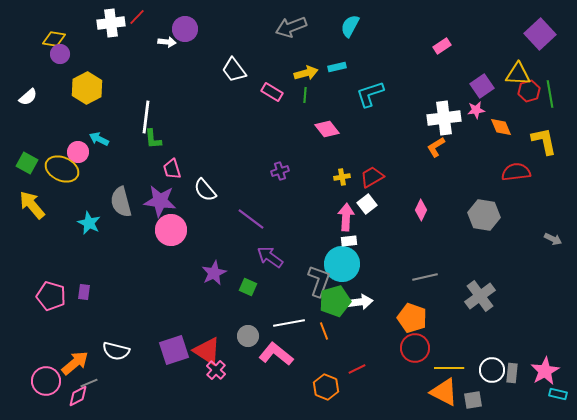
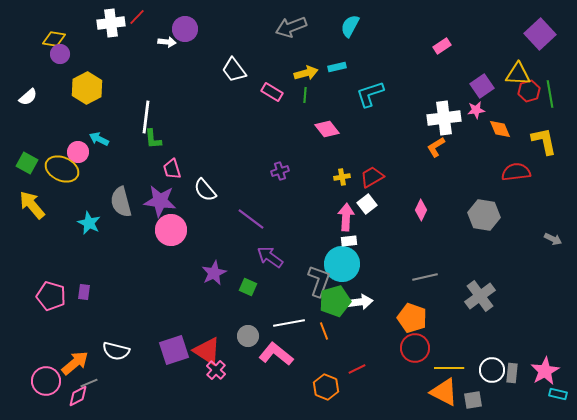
orange diamond at (501, 127): moved 1 px left, 2 px down
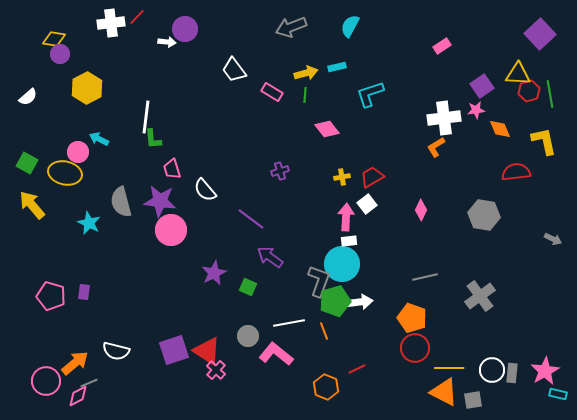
yellow ellipse at (62, 169): moved 3 px right, 4 px down; rotated 12 degrees counterclockwise
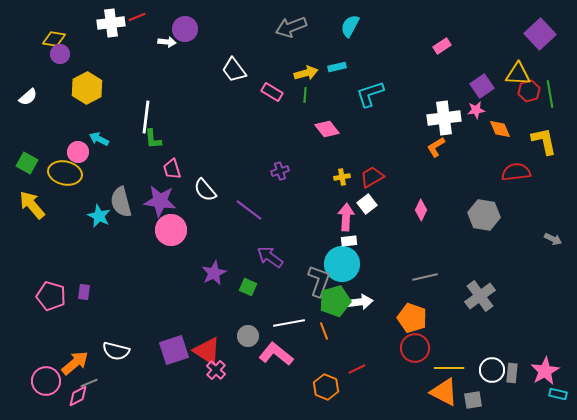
red line at (137, 17): rotated 24 degrees clockwise
purple line at (251, 219): moved 2 px left, 9 px up
cyan star at (89, 223): moved 10 px right, 7 px up
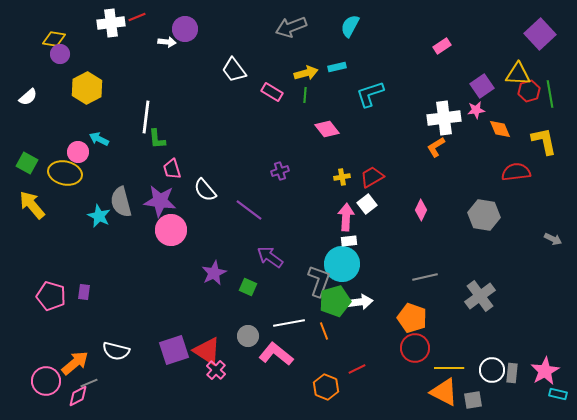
green L-shape at (153, 139): moved 4 px right
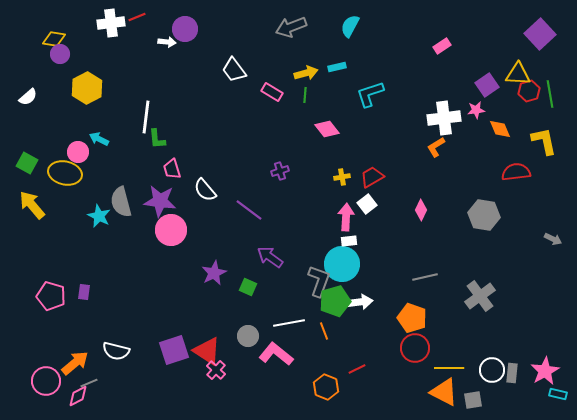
purple square at (482, 86): moved 5 px right, 1 px up
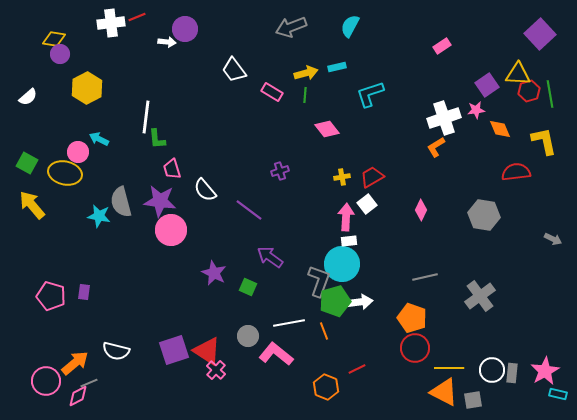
white cross at (444, 118): rotated 12 degrees counterclockwise
cyan star at (99, 216): rotated 15 degrees counterclockwise
purple star at (214, 273): rotated 20 degrees counterclockwise
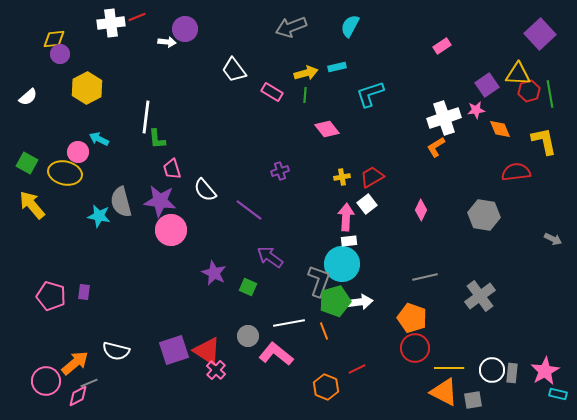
yellow diamond at (54, 39): rotated 15 degrees counterclockwise
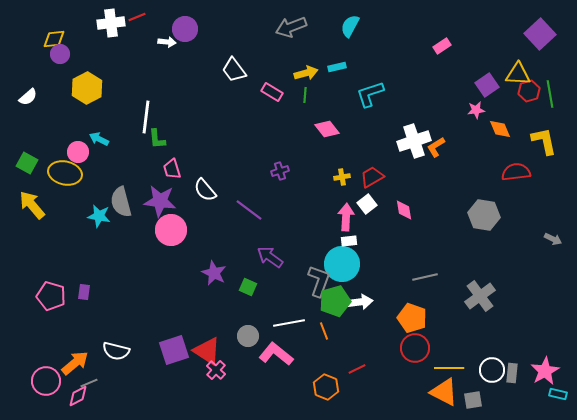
white cross at (444, 118): moved 30 px left, 23 px down
pink diamond at (421, 210): moved 17 px left; rotated 35 degrees counterclockwise
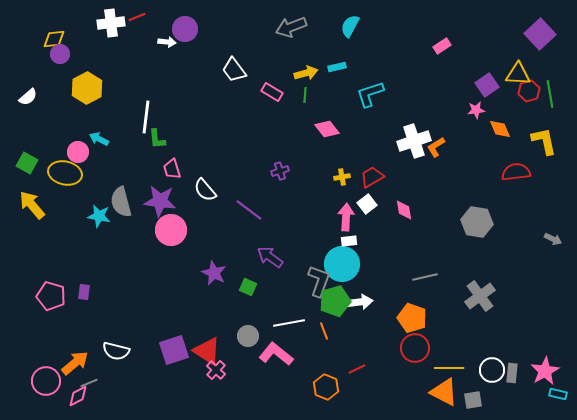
gray hexagon at (484, 215): moved 7 px left, 7 px down
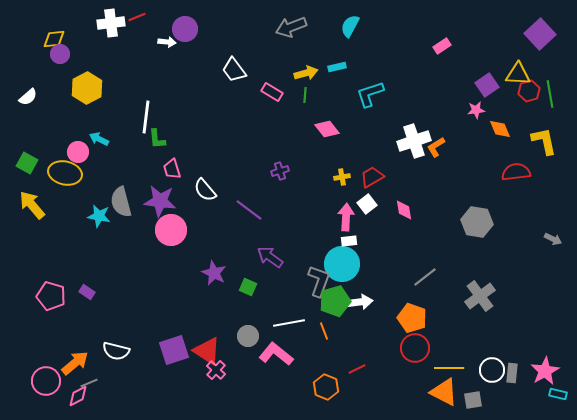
gray line at (425, 277): rotated 25 degrees counterclockwise
purple rectangle at (84, 292): moved 3 px right; rotated 63 degrees counterclockwise
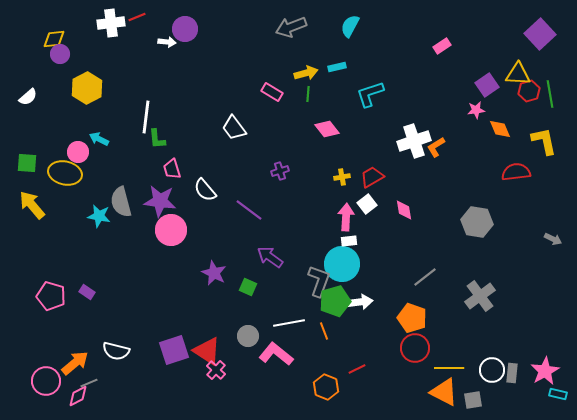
white trapezoid at (234, 70): moved 58 px down
green line at (305, 95): moved 3 px right, 1 px up
green square at (27, 163): rotated 25 degrees counterclockwise
